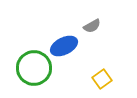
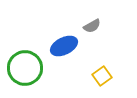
green circle: moved 9 px left
yellow square: moved 3 px up
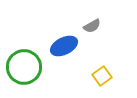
green circle: moved 1 px left, 1 px up
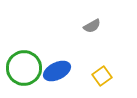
blue ellipse: moved 7 px left, 25 px down
green circle: moved 1 px down
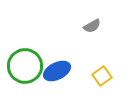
green circle: moved 1 px right, 2 px up
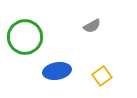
green circle: moved 29 px up
blue ellipse: rotated 16 degrees clockwise
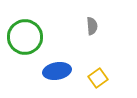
gray semicircle: rotated 66 degrees counterclockwise
yellow square: moved 4 px left, 2 px down
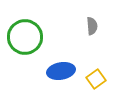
blue ellipse: moved 4 px right
yellow square: moved 2 px left, 1 px down
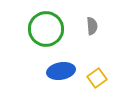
green circle: moved 21 px right, 8 px up
yellow square: moved 1 px right, 1 px up
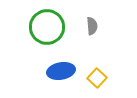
green circle: moved 1 px right, 2 px up
yellow square: rotated 12 degrees counterclockwise
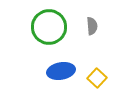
green circle: moved 2 px right
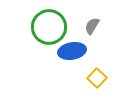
gray semicircle: rotated 144 degrees counterclockwise
blue ellipse: moved 11 px right, 20 px up
